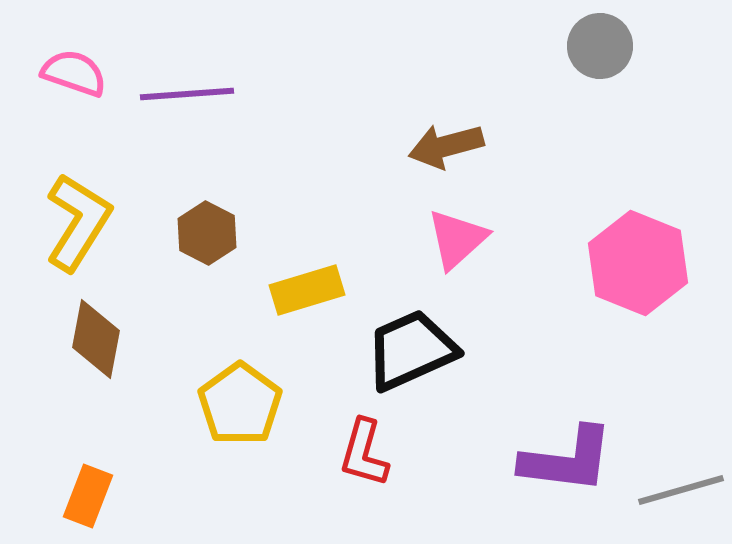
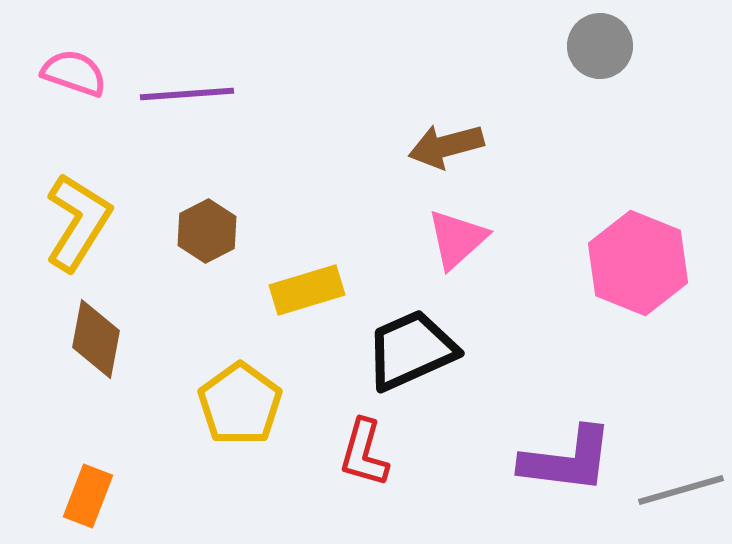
brown hexagon: moved 2 px up; rotated 6 degrees clockwise
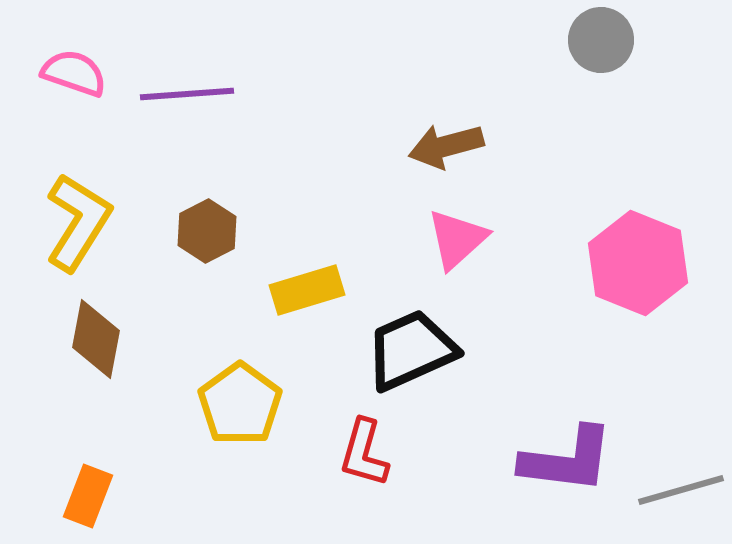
gray circle: moved 1 px right, 6 px up
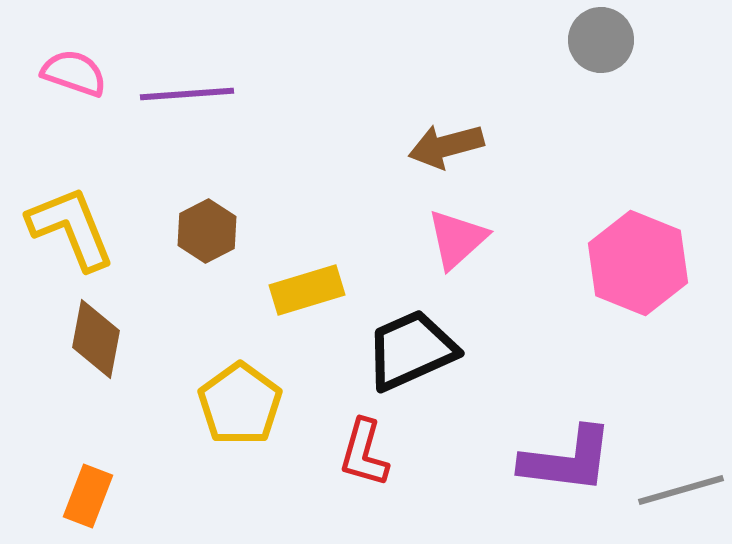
yellow L-shape: moved 7 px left, 6 px down; rotated 54 degrees counterclockwise
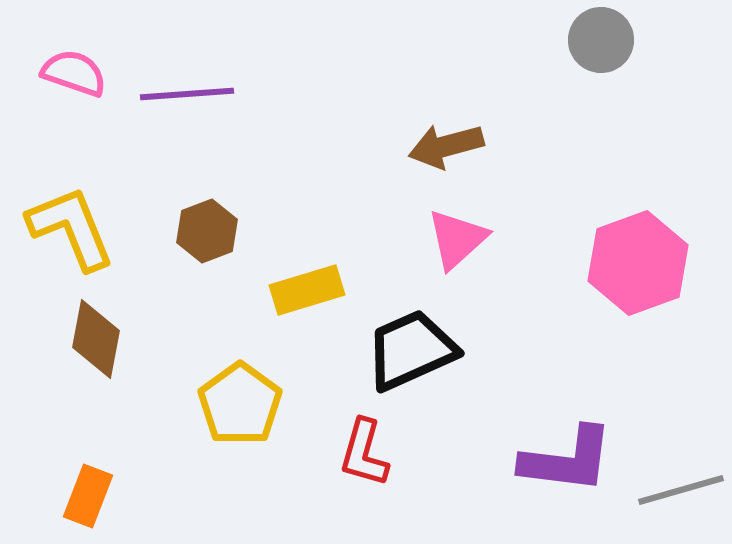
brown hexagon: rotated 6 degrees clockwise
pink hexagon: rotated 18 degrees clockwise
